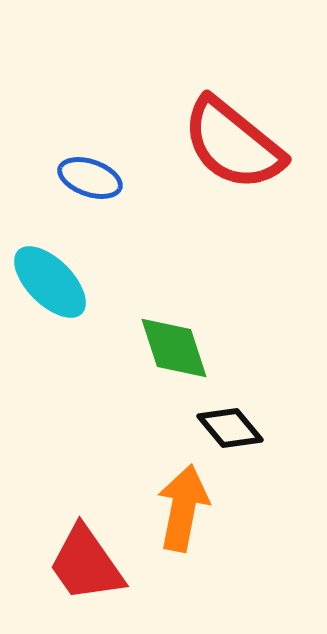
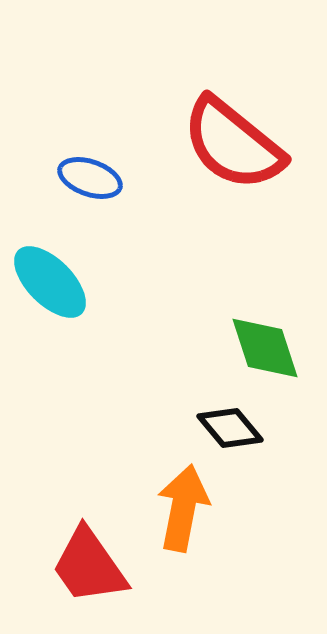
green diamond: moved 91 px right
red trapezoid: moved 3 px right, 2 px down
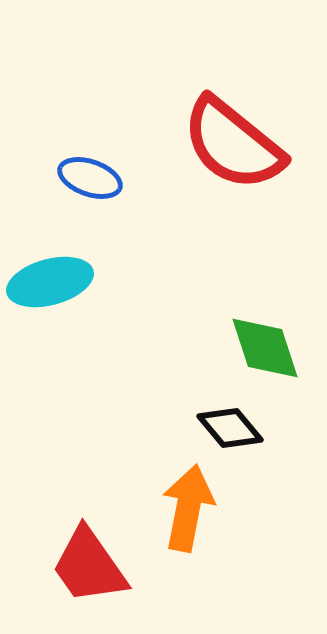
cyan ellipse: rotated 60 degrees counterclockwise
orange arrow: moved 5 px right
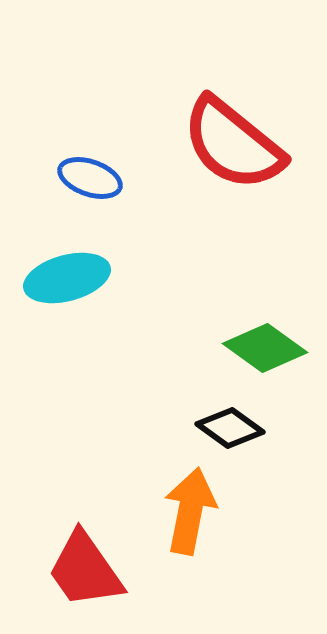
cyan ellipse: moved 17 px right, 4 px up
green diamond: rotated 36 degrees counterclockwise
black diamond: rotated 14 degrees counterclockwise
orange arrow: moved 2 px right, 3 px down
red trapezoid: moved 4 px left, 4 px down
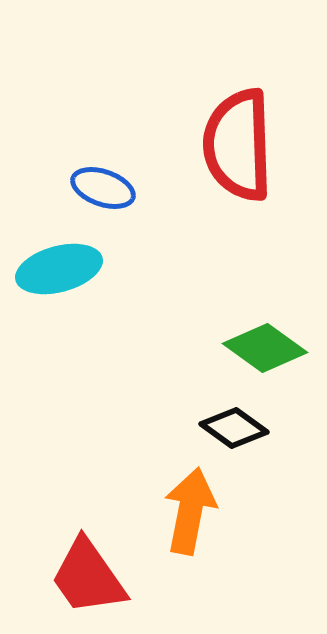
red semicircle: moved 5 px right, 1 px down; rotated 49 degrees clockwise
blue ellipse: moved 13 px right, 10 px down
cyan ellipse: moved 8 px left, 9 px up
black diamond: moved 4 px right
red trapezoid: moved 3 px right, 7 px down
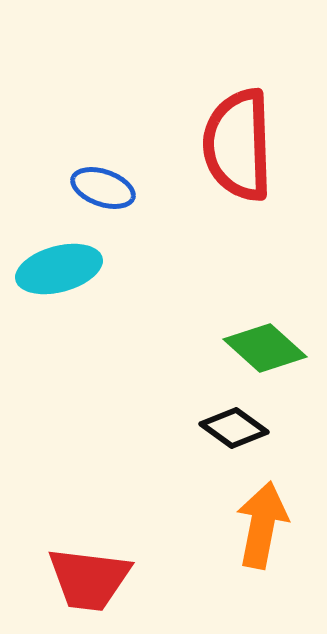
green diamond: rotated 6 degrees clockwise
orange arrow: moved 72 px right, 14 px down
red trapezoid: moved 1 px right, 2 px down; rotated 48 degrees counterclockwise
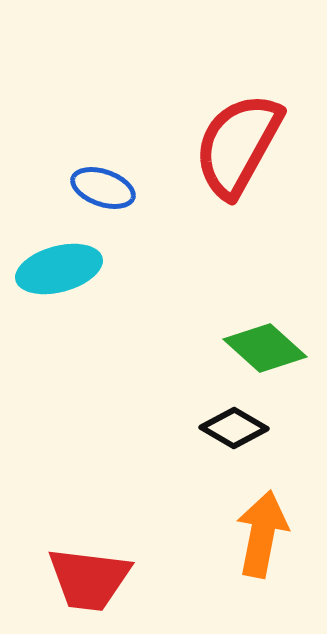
red semicircle: rotated 31 degrees clockwise
black diamond: rotated 6 degrees counterclockwise
orange arrow: moved 9 px down
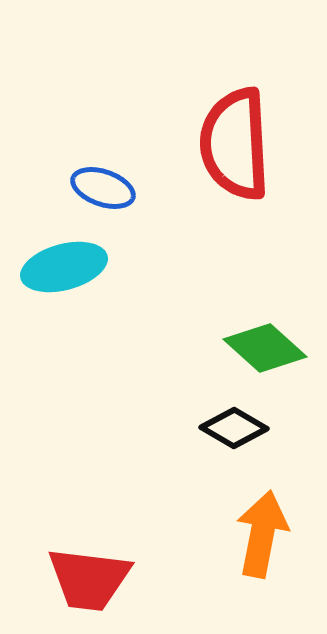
red semicircle: moved 3 px left, 1 px up; rotated 32 degrees counterclockwise
cyan ellipse: moved 5 px right, 2 px up
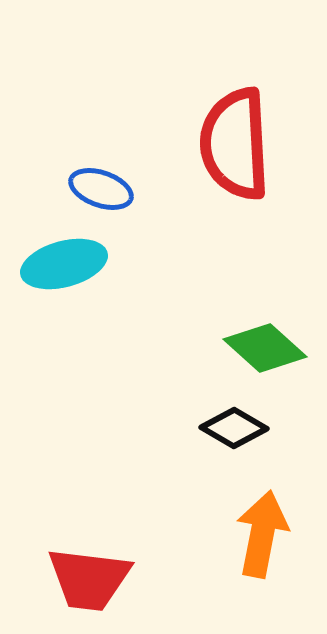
blue ellipse: moved 2 px left, 1 px down
cyan ellipse: moved 3 px up
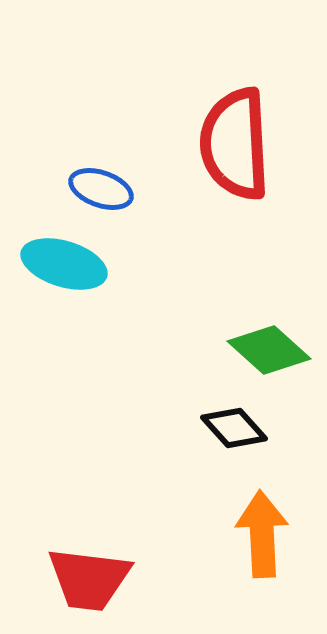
cyan ellipse: rotated 32 degrees clockwise
green diamond: moved 4 px right, 2 px down
black diamond: rotated 18 degrees clockwise
orange arrow: rotated 14 degrees counterclockwise
